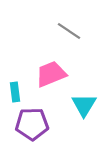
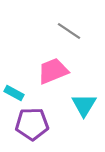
pink trapezoid: moved 2 px right, 3 px up
cyan rectangle: moved 1 px left, 1 px down; rotated 54 degrees counterclockwise
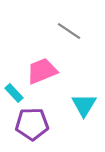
pink trapezoid: moved 11 px left
cyan rectangle: rotated 18 degrees clockwise
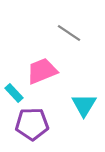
gray line: moved 2 px down
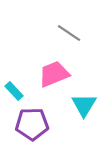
pink trapezoid: moved 12 px right, 3 px down
cyan rectangle: moved 2 px up
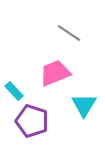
pink trapezoid: moved 1 px right, 1 px up
purple pentagon: moved 3 px up; rotated 20 degrees clockwise
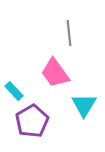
gray line: rotated 50 degrees clockwise
pink trapezoid: rotated 104 degrees counterclockwise
purple pentagon: rotated 24 degrees clockwise
